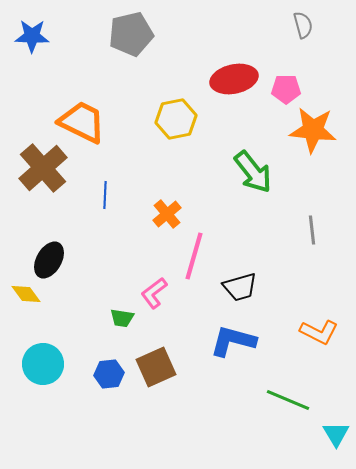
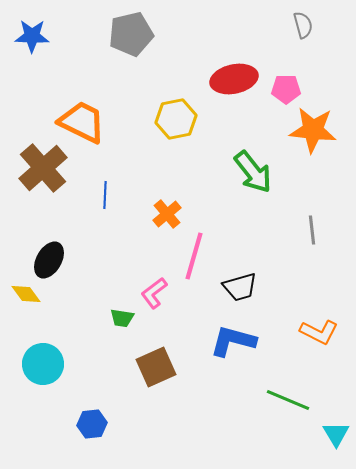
blue hexagon: moved 17 px left, 50 px down
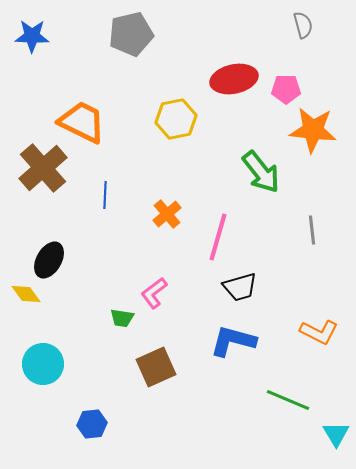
green arrow: moved 8 px right
pink line: moved 24 px right, 19 px up
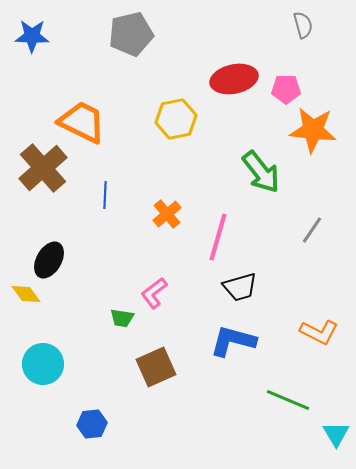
gray line: rotated 40 degrees clockwise
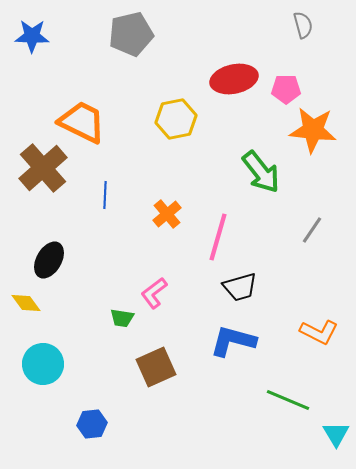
yellow diamond: moved 9 px down
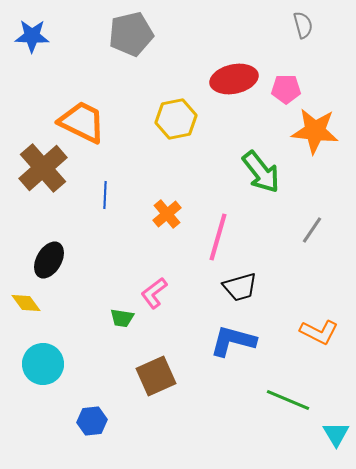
orange star: moved 2 px right, 1 px down
brown square: moved 9 px down
blue hexagon: moved 3 px up
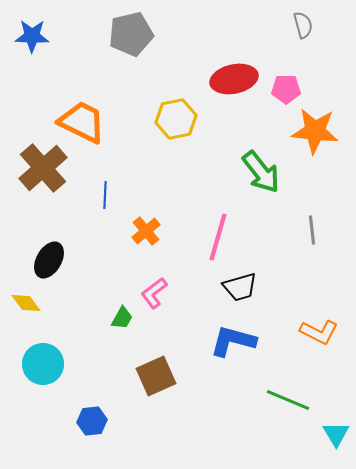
orange cross: moved 21 px left, 17 px down
gray line: rotated 40 degrees counterclockwise
green trapezoid: rotated 70 degrees counterclockwise
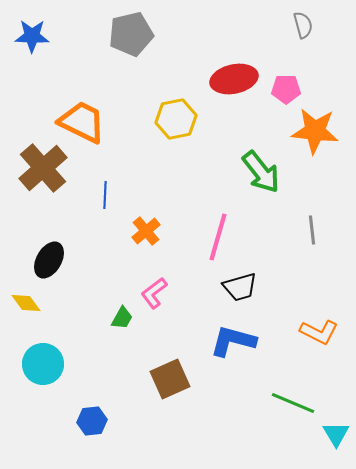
brown square: moved 14 px right, 3 px down
green line: moved 5 px right, 3 px down
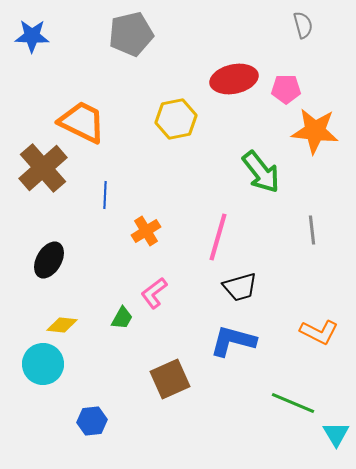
orange cross: rotated 8 degrees clockwise
yellow diamond: moved 36 px right, 22 px down; rotated 48 degrees counterclockwise
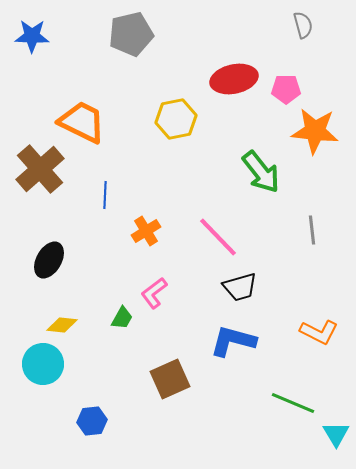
brown cross: moved 3 px left, 1 px down
pink line: rotated 60 degrees counterclockwise
